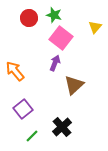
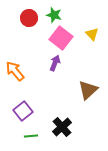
yellow triangle: moved 3 px left, 7 px down; rotated 24 degrees counterclockwise
brown triangle: moved 14 px right, 5 px down
purple square: moved 2 px down
green line: moved 1 px left; rotated 40 degrees clockwise
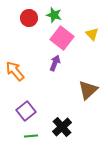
pink square: moved 1 px right
purple square: moved 3 px right
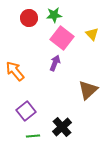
green star: rotated 21 degrees counterclockwise
green line: moved 2 px right
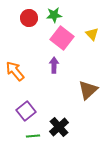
purple arrow: moved 1 px left, 2 px down; rotated 21 degrees counterclockwise
black cross: moved 3 px left
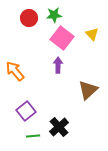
purple arrow: moved 4 px right
